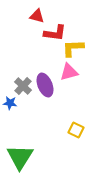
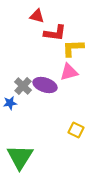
purple ellipse: rotated 50 degrees counterclockwise
blue star: rotated 16 degrees counterclockwise
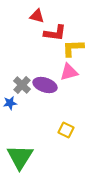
gray cross: moved 1 px left, 1 px up
yellow square: moved 10 px left
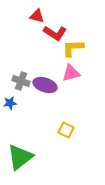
red L-shape: rotated 25 degrees clockwise
pink triangle: moved 2 px right, 1 px down
gray cross: moved 1 px left, 4 px up; rotated 24 degrees counterclockwise
green triangle: rotated 20 degrees clockwise
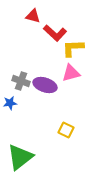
red triangle: moved 4 px left
red L-shape: rotated 10 degrees clockwise
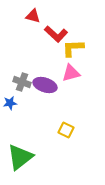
red L-shape: moved 1 px right, 1 px down
gray cross: moved 1 px right, 1 px down
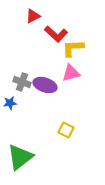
red triangle: rotated 42 degrees counterclockwise
